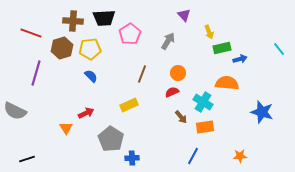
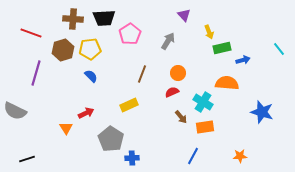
brown cross: moved 2 px up
brown hexagon: moved 1 px right, 2 px down
blue arrow: moved 3 px right, 1 px down
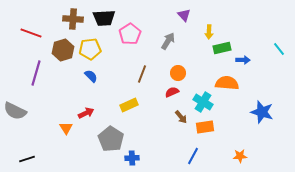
yellow arrow: rotated 24 degrees clockwise
blue arrow: rotated 16 degrees clockwise
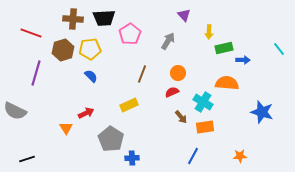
green rectangle: moved 2 px right
